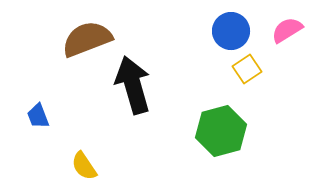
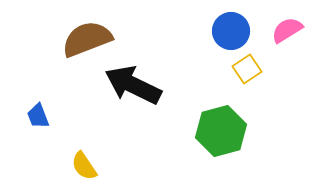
black arrow: rotated 48 degrees counterclockwise
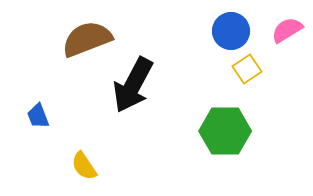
black arrow: rotated 88 degrees counterclockwise
green hexagon: moved 4 px right; rotated 15 degrees clockwise
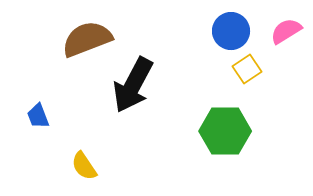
pink semicircle: moved 1 px left, 1 px down
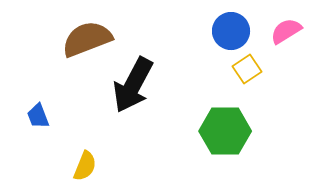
yellow semicircle: moved 1 px right; rotated 124 degrees counterclockwise
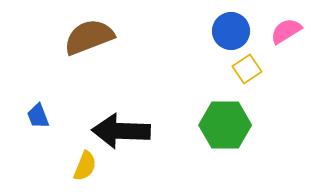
brown semicircle: moved 2 px right, 2 px up
black arrow: moved 12 px left, 46 px down; rotated 64 degrees clockwise
green hexagon: moved 6 px up
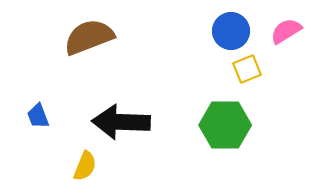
yellow square: rotated 12 degrees clockwise
black arrow: moved 9 px up
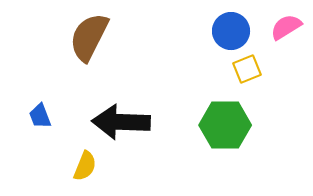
pink semicircle: moved 4 px up
brown semicircle: rotated 42 degrees counterclockwise
blue trapezoid: moved 2 px right
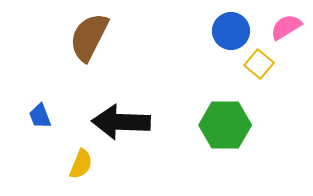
yellow square: moved 12 px right, 5 px up; rotated 28 degrees counterclockwise
yellow semicircle: moved 4 px left, 2 px up
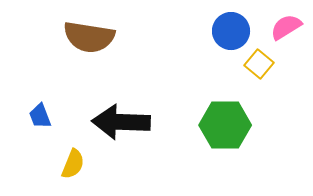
brown semicircle: rotated 108 degrees counterclockwise
yellow semicircle: moved 8 px left
